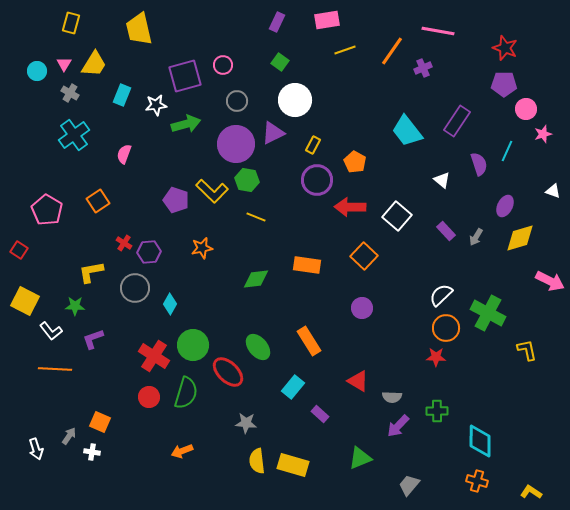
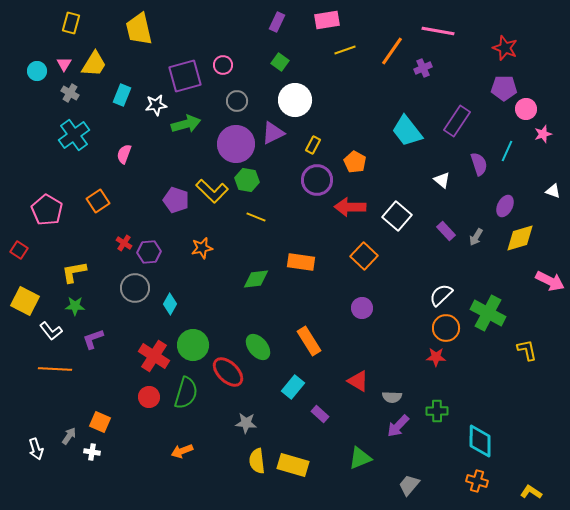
purple pentagon at (504, 84): moved 4 px down
orange rectangle at (307, 265): moved 6 px left, 3 px up
yellow L-shape at (91, 272): moved 17 px left
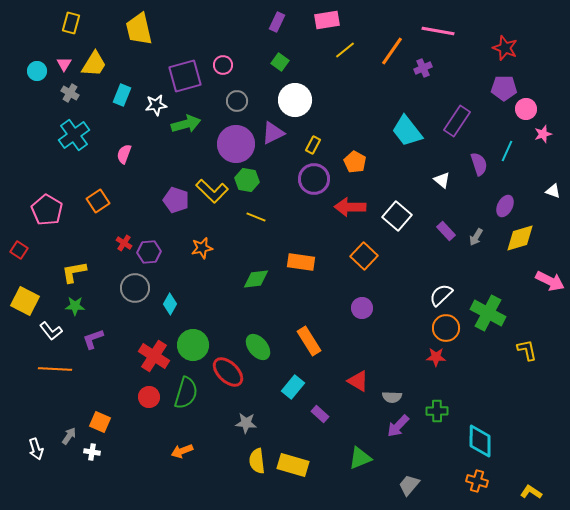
yellow line at (345, 50): rotated 20 degrees counterclockwise
purple circle at (317, 180): moved 3 px left, 1 px up
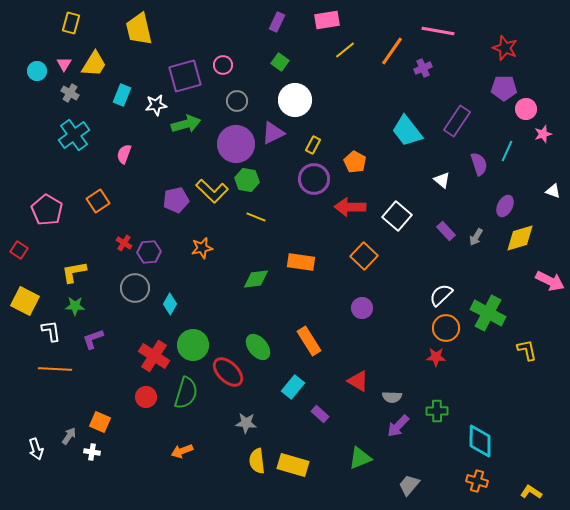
purple pentagon at (176, 200): rotated 30 degrees counterclockwise
white L-shape at (51, 331): rotated 150 degrees counterclockwise
red circle at (149, 397): moved 3 px left
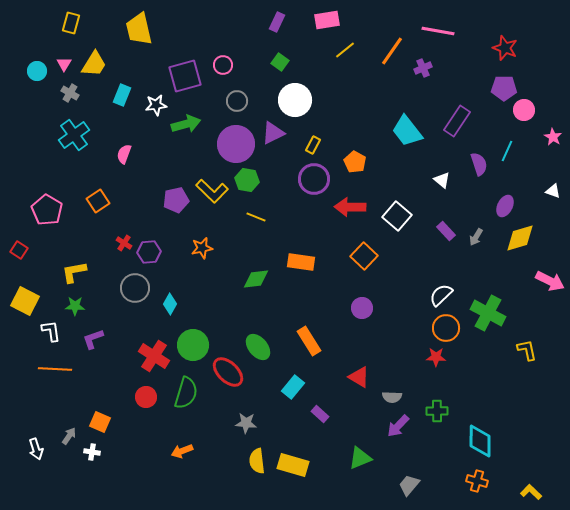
pink circle at (526, 109): moved 2 px left, 1 px down
pink star at (543, 134): moved 10 px right, 3 px down; rotated 24 degrees counterclockwise
red triangle at (358, 381): moved 1 px right, 4 px up
yellow L-shape at (531, 492): rotated 10 degrees clockwise
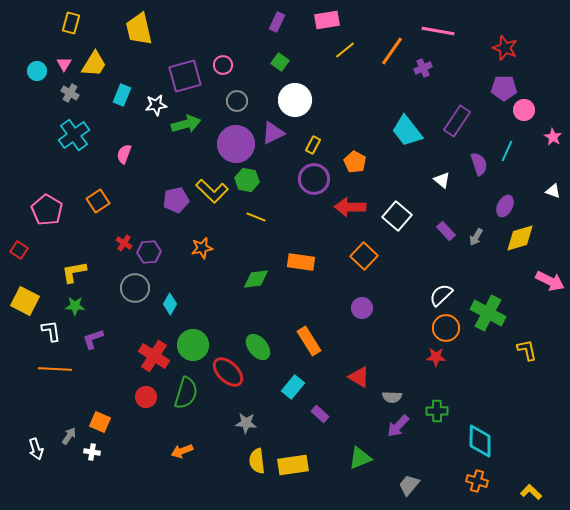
yellow rectangle at (293, 465): rotated 24 degrees counterclockwise
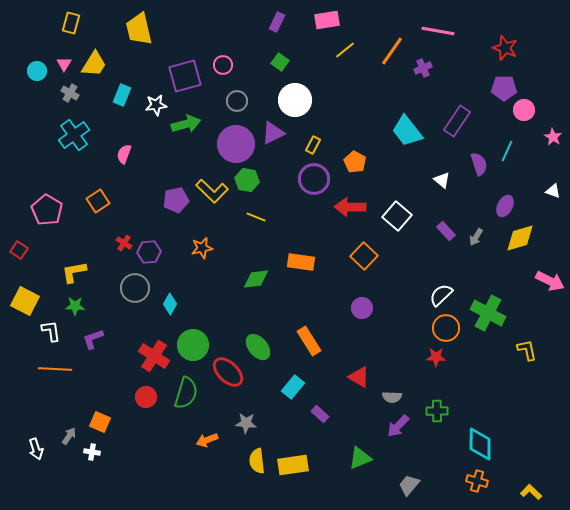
cyan diamond at (480, 441): moved 3 px down
orange arrow at (182, 451): moved 25 px right, 11 px up
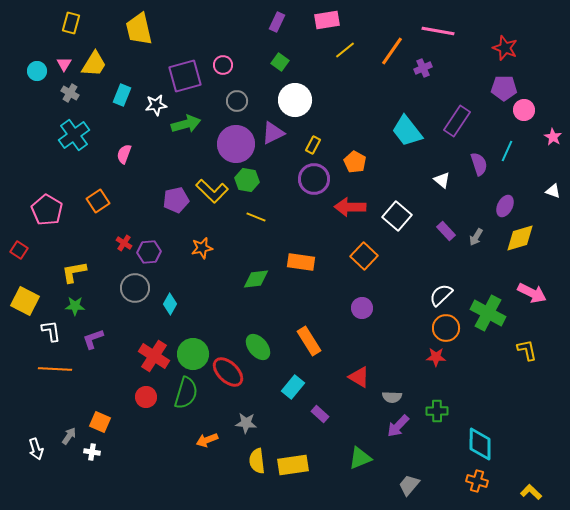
pink arrow at (550, 281): moved 18 px left, 12 px down
green circle at (193, 345): moved 9 px down
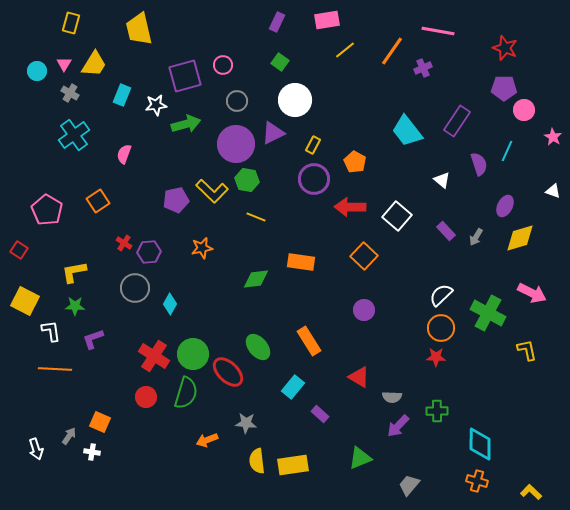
purple circle at (362, 308): moved 2 px right, 2 px down
orange circle at (446, 328): moved 5 px left
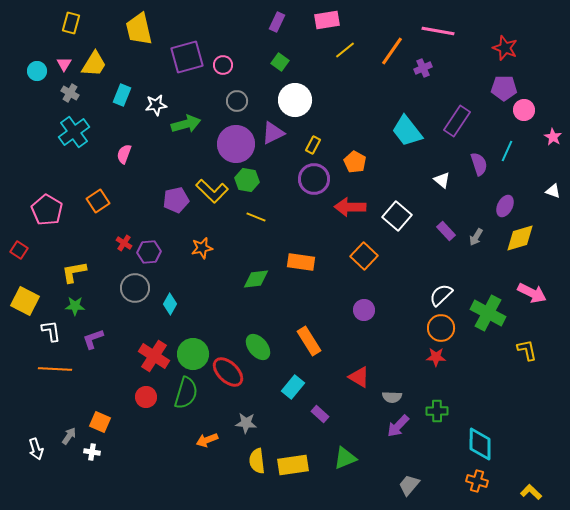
purple square at (185, 76): moved 2 px right, 19 px up
cyan cross at (74, 135): moved 3 px up
green triangle at (360, 458): moved 15 px left
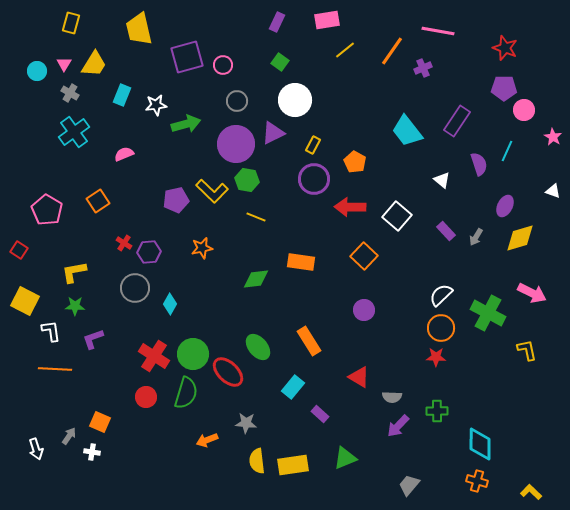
pink semicircle at (124, 154): rotated 48 degrees clockwise
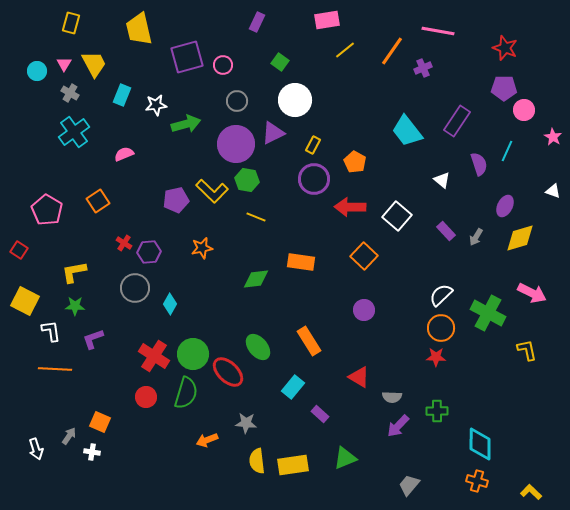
purple rectangle at (277, 22): moved 20 px left
yellow trapezoid at (94, 64): rotated 60 degrees counterclockwise
